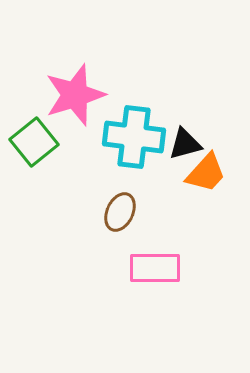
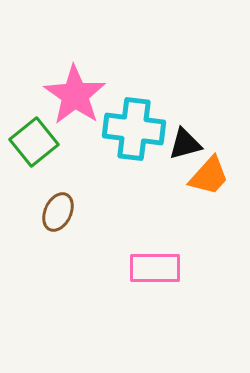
pink star: rotated 20 degrees counterclockwise
cyan cross: moved 8 px up
orange trapezoid: moved 3 px right, 3 px down
brown ellipse: moved 62 px left
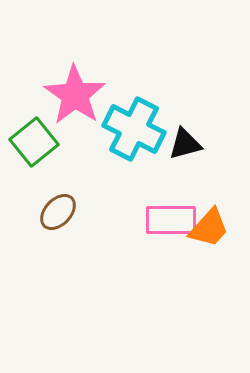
cyan cross: rotated 20 degrees clockwise
orange trapezoid: moved 52 px down
brown ellipse: rotated 18 degrees clockwise
pink rectangle: moved 16 px right, 48 px up
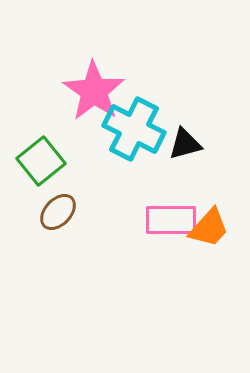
pink star: moved 19 px right, 4 px up
green square: moved 7 px right, 19 px down
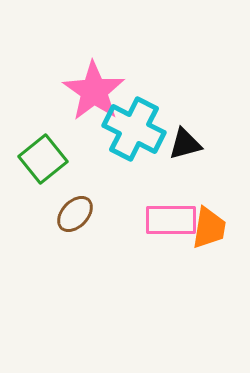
green square: moved 2 px right, 2 px up
brown ellipse: moved 17 px right, 2 px down
orange trapezoid: rotated 33 degrees counterclockwise
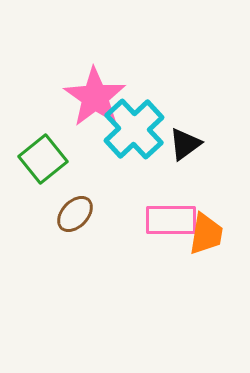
pink star: moved 1 px right, 6 px down
cyan cross: rotated 20 degrees clockwise
black triangle: rotated 21 degrees counterclockwise
orange trapezoid: moved 3 px left, 6 px down
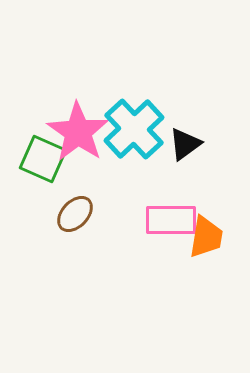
pink star: moved 17 px left, 35 px down
green square: rotated 27 degrees counterclockwise
orange trapezoid: moved 3 px down
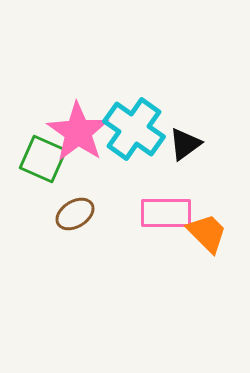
cyan cross: rotated 12 degrees counterclockwise
brown ellipse: rotated 15 degrees clockwise
pink rectangle: moved 5 px left, 7 px up
orange trapezoid: moved 1 px right, 4 px up; rotated 54 degrees counterclockwise
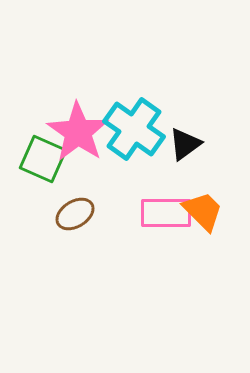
orange trapezoid: moved 4 px left, 22 px up
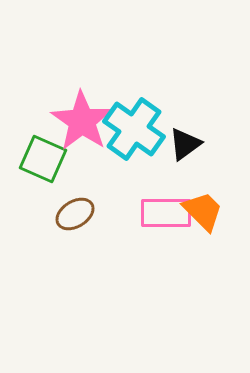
pink star: moved 4 px right, 11 px up
